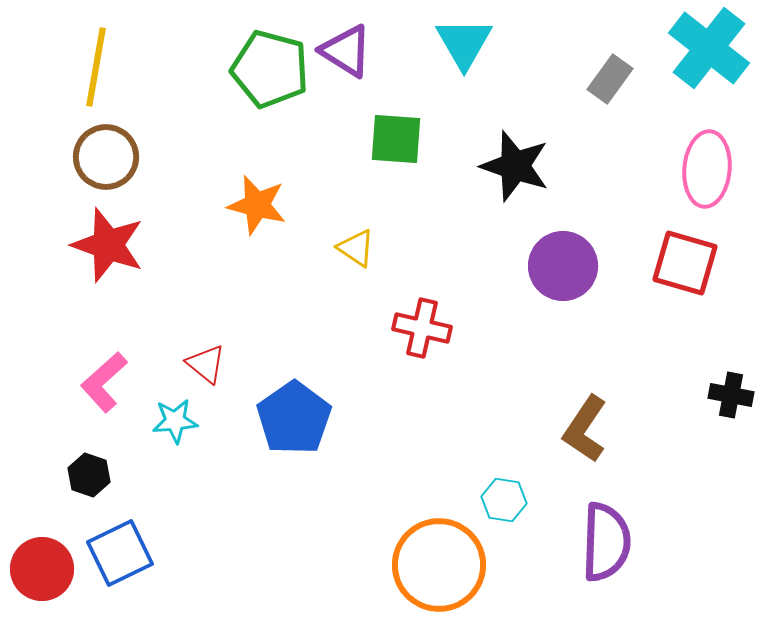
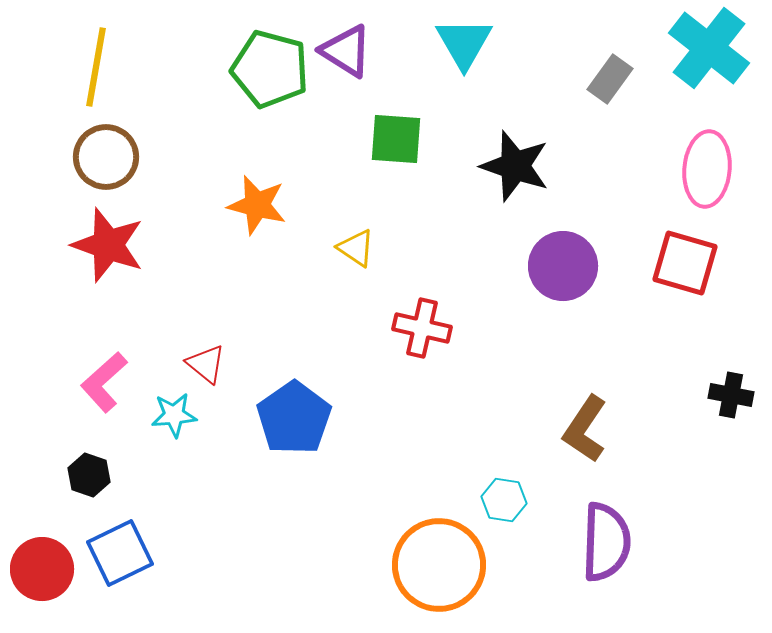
cyan star: moved 1 px left, 6 px up
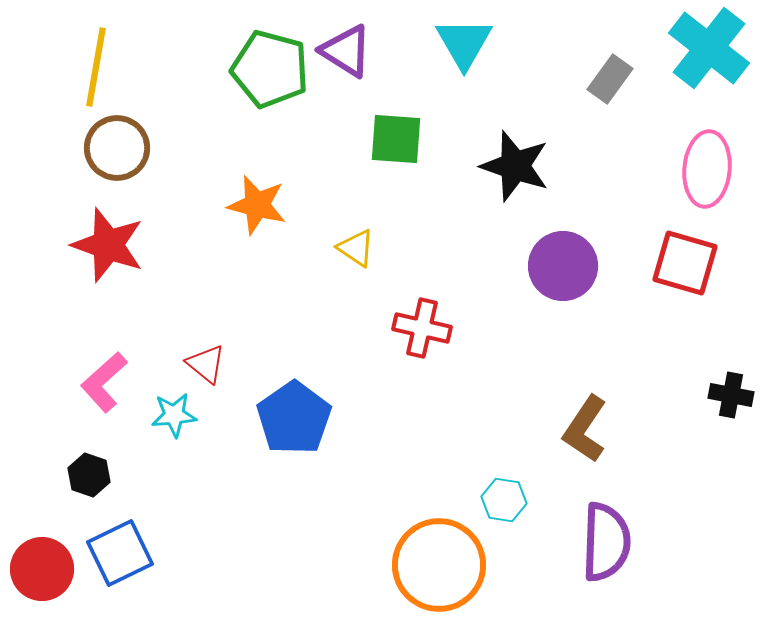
brown circle: moved 11 px right, 9 px up
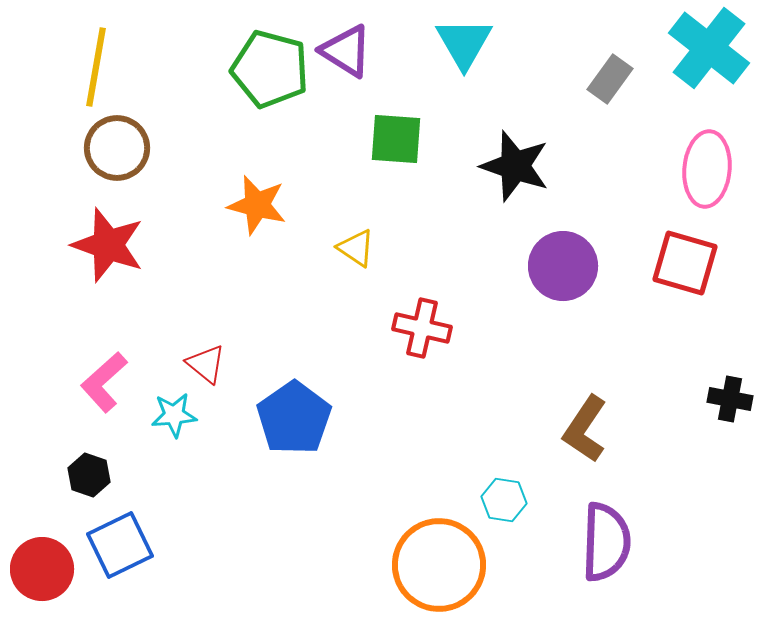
black cross: moved 1 px left, 4 px down
blue square: moved 8 px up
